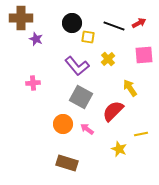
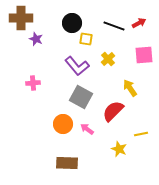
yellow square: moved 2 px left, 2 px down
brown rectangle: rotated 15 degrees counterclockwise
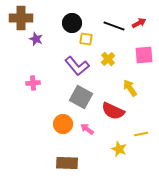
red semicircle: rotated 110 degrees counterclockwise
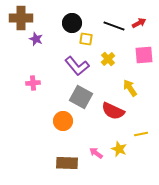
orange circle: moved 3 px up
pink arrow: moved 9 px right, 24 px down
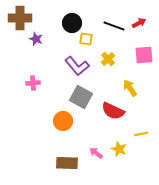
brown cross: moved 1 px left
